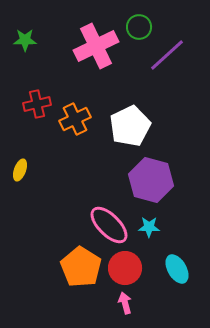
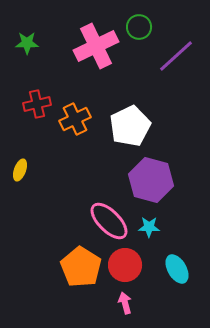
green star: moved 2 px right, 3 px down
purple line: moved 9 px right, 1 px down
pink ellipse: moved 4 px up
red circle: moved 3 px up
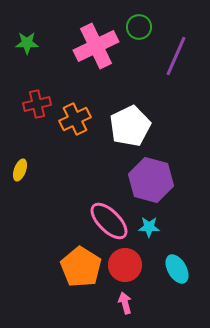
purple line: rotated 24 degrees counterclockwise
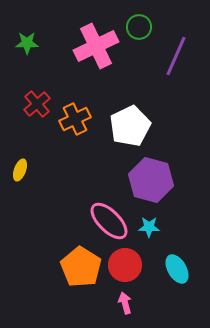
red cross: rotated 28 degrees counterclockwise
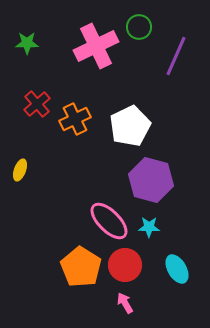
pink arrow: rotated 15 degrees counterclockwise
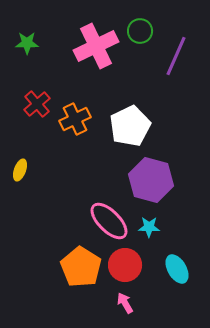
green circle: moved 1 px right, 4 px down
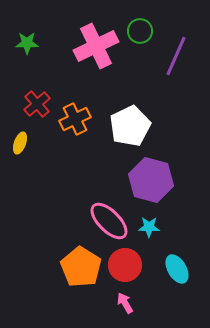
yellow ellipse: moved 27 px up
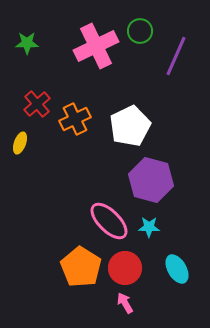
red circle: moved 3 px down
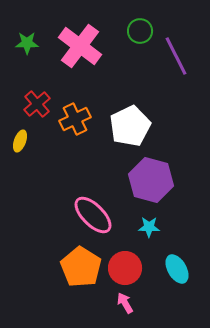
pink cross: moved 16 px left; rotated 27 degrees counterclockwise
purple line: rotated 51 degrees counterclockwise
yellow ellipse: moved 2 px up
pink ellipse: moved 16 px left, 6 px up
